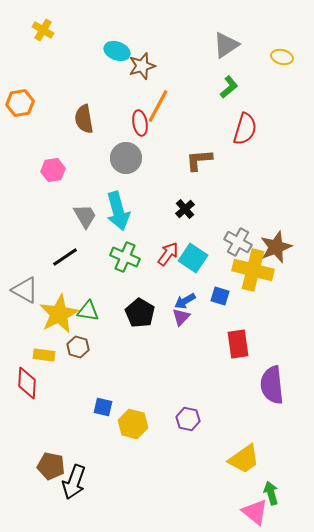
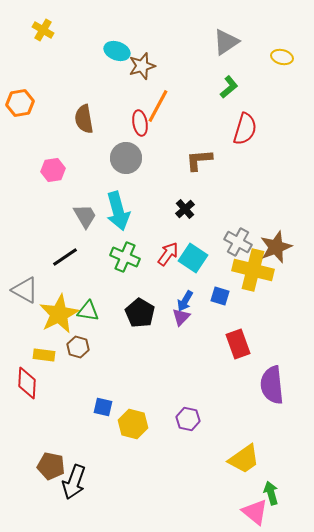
gray triangle at (226, 45): moved 3 px up
blue arrow at (185, 301): rotated 30 degrees counterclockwise
red rectangle at (238, 344): rotated 12 degrees counterclockwise
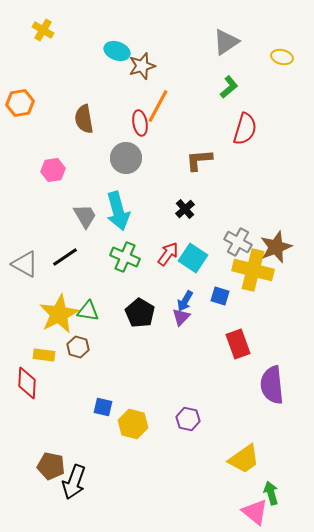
gray triangle at (25, 290): moved 26 px up
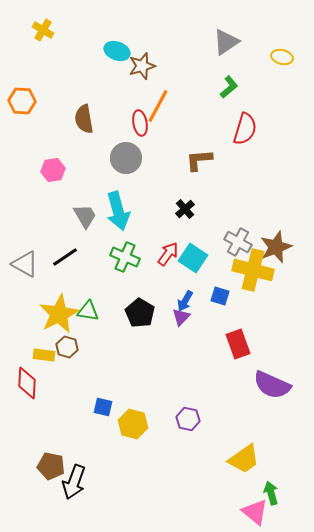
orange hexagon at (20, 103): moved 2 px right, 2 px up; rotated 12 degrees clockwise
brown hexagon at (78, 347): moved 11 px left
purple semicircle at (272, 385): rotated 60 degrees counterclockwise
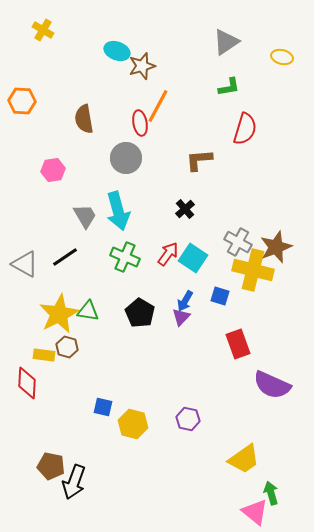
green L-shape at (229, 87): rotated 30 degrees clockwise
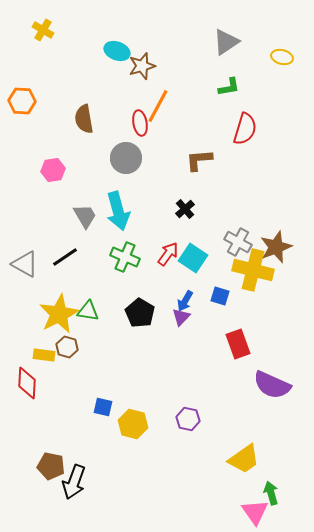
pink triangle at (255, 512): rotated 16 degrees clockwise
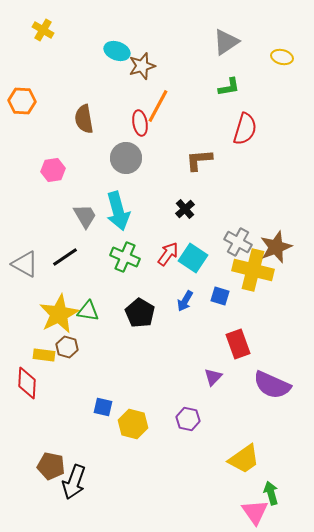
purple triangle at (181, 317): moved 32 px right, 60 px down
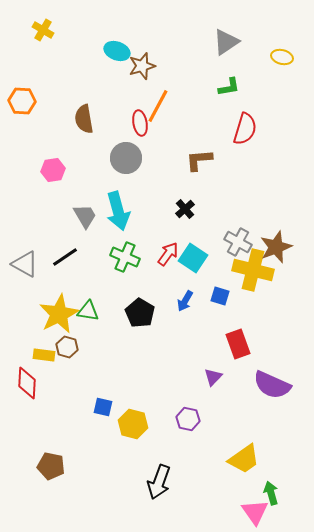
black arrow at (74, 482): moved 85 px right
